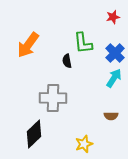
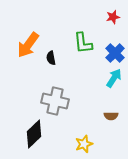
black semicircle: moved 16 px left, 3 px up
gray cross: moved 2 px right, 3 px down; rotated 12 degrees clockwise
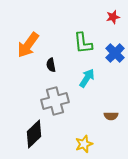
black semicircle: moved 7 px down
cyan arrow: moved 27 px left
gray cross: rotated 28 degrees counterclockwise
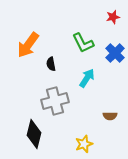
green L-shape: rotated 20 degrees counterclockwise
black semicircle: moved 1 px up
brown semicircle: moved 1 px left
black diamond: rotated 32 degrees counterclockwise
